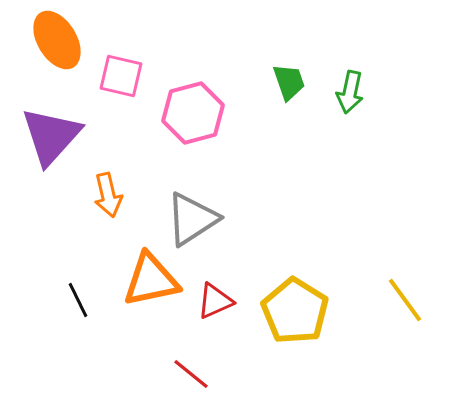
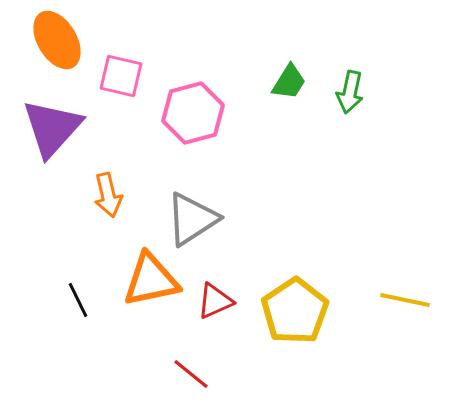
green trapezoid: rotated 51 degrees clockwise
purple triangle: moved 1 px right, 8 px up
yellow line: rotated 42 degrees counterclockwise
yellow pentagon: rotated 6 degrees clockwise
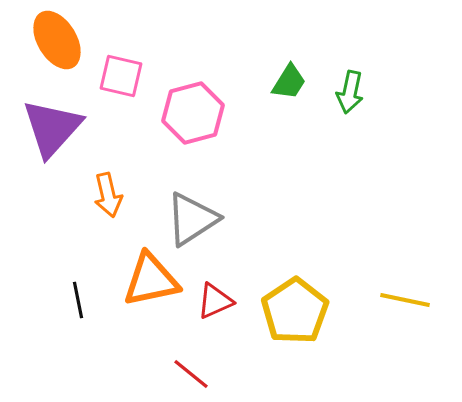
black line: rotated 15 degrees clockwise
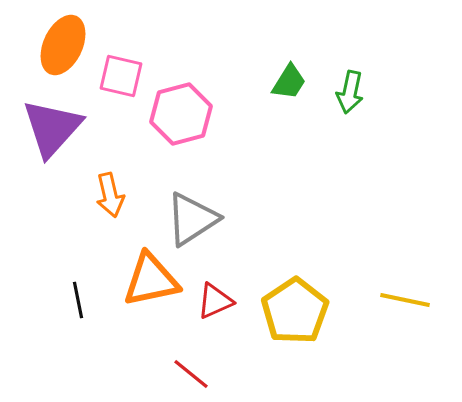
orange ellipse: moved 6 px right, 5 px down; rotated 56 degrees clockwise
pink hexagon: moved 12 px left, 1 px down
orange arrow: moved 2 px right
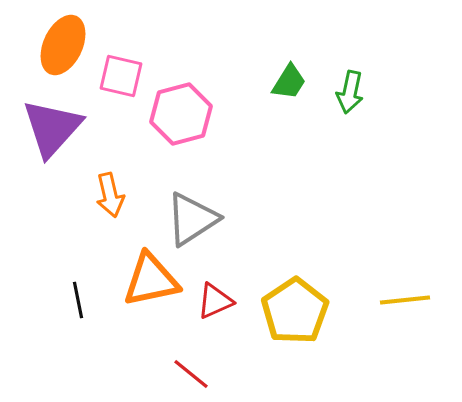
yellow line: rotated 18 degrees counterclockwise
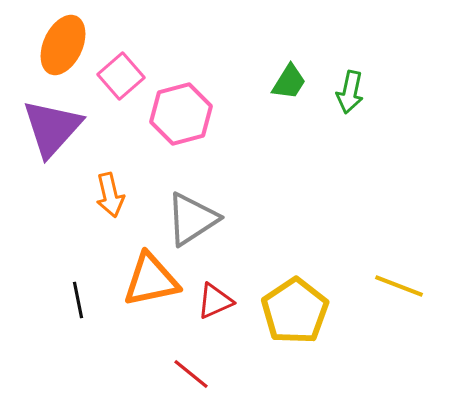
pink square: rotated 36 degrees clockwise
yellow line: moved 6 px left, 14 px up; rotated 27 degrees clockwise
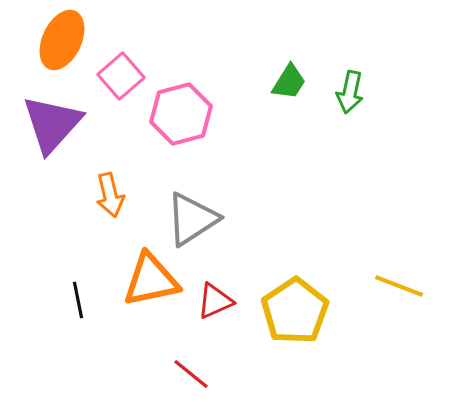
orange ellipse: moved 1 px left, 5 px up
purple triangle: moved 4 px up
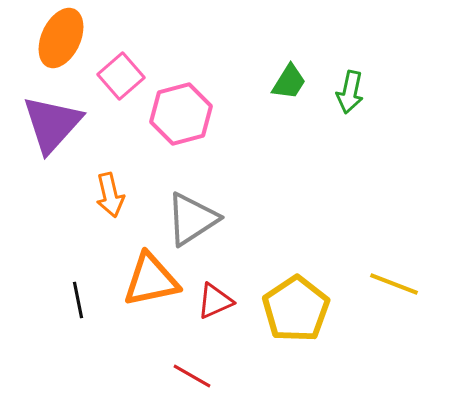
orange ellipse: moved 1 px left, 2 px up
yellow line: moved 5 px left, 2 px up
yellow pentagon: moved 1 px right, 2 px up
red line: moved 1 px right, 2 px down; rotated 9 degrees counterclockwise
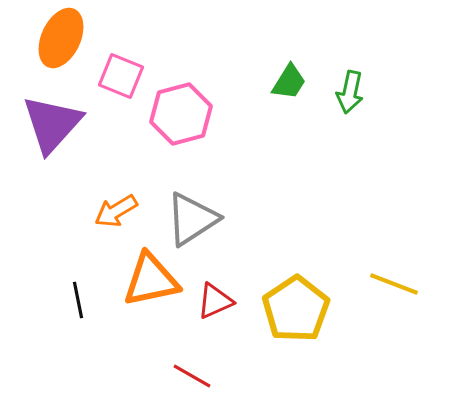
pink square: rotated 27 degrees counterclockwise
orange arrow: moved 6 px right, 16 px down; rotated 72 degrees clockwise
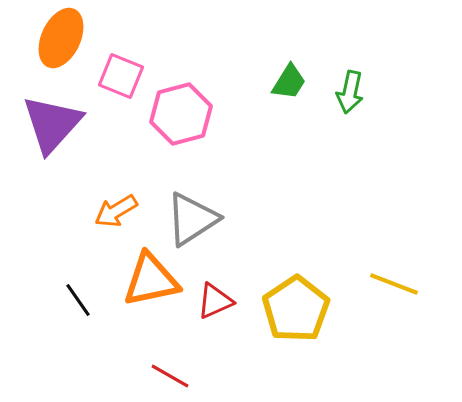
black line: rotated 24 degrees counterclockwise
red line: moved 22 px left
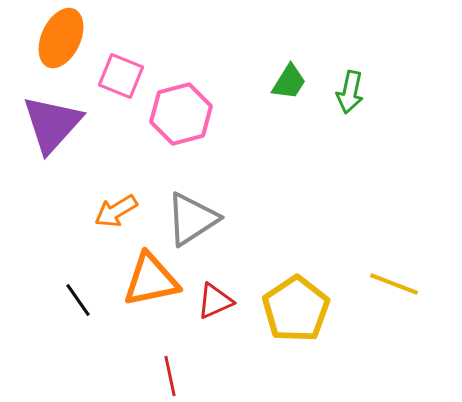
red line: rotated 48 degrees clockwise
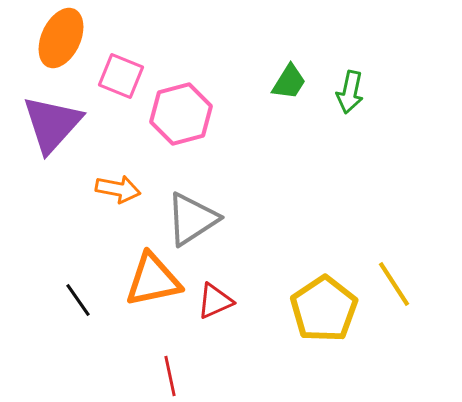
orange arrow: moved 2 px right, 22 px up; rotated 138 degrees counterclockwise
orange triangle: moved 2 px right
yellow line: rotated 36 degrees clockwise
yellow pentagon: moved 28 px right
